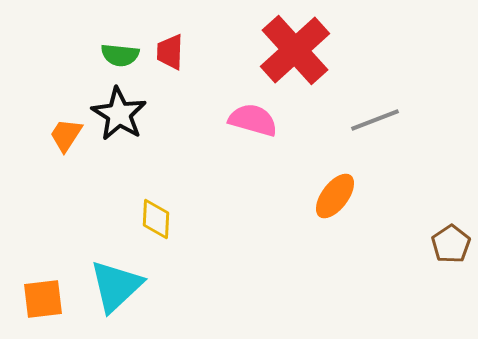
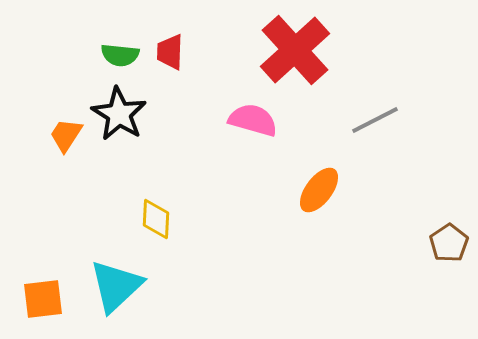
gray line: rotated 6 degrees counterclockwise
orange ellipse: moved 16 px left, 6 px up
brown pentagon: moved 2 px left, 1 px up
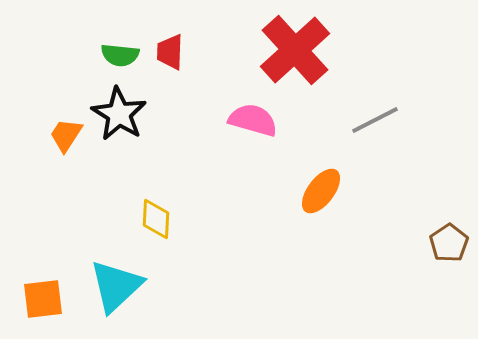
orange ellipse: moved 2 px right, 1 px down
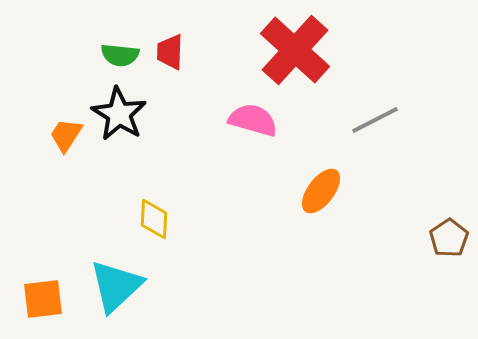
red cross: rotated 6 degrees counterclockwise
yellow diamond: moved 2 px left
brown pentagon: moved 5 px up
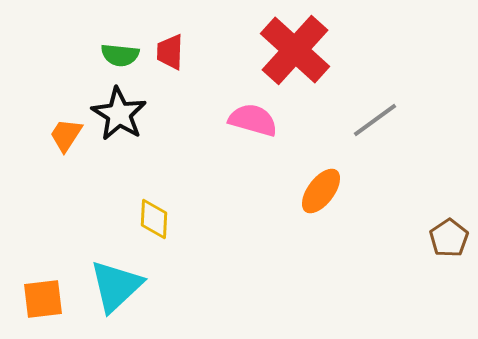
gray line: rotated 9 degrees counterclockwise
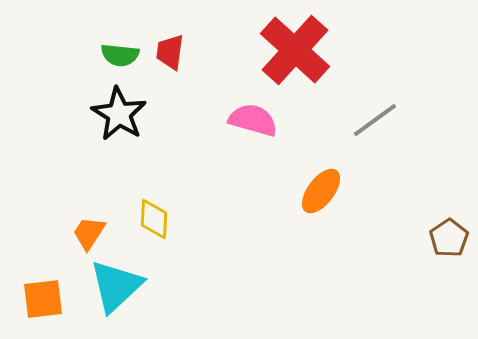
red trapezoid: rotated 6 degrees clockwise
orange trapezoid: moved 23 px right, 98 px down
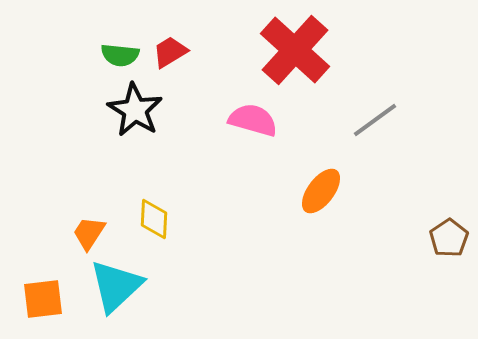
red trapezoid: rotated 51 degrees clockwise
black star: moved 16 px right, 4 px up
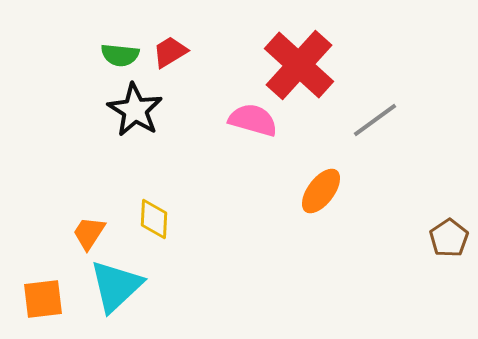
red cross: moved 4 px right, 15 px down
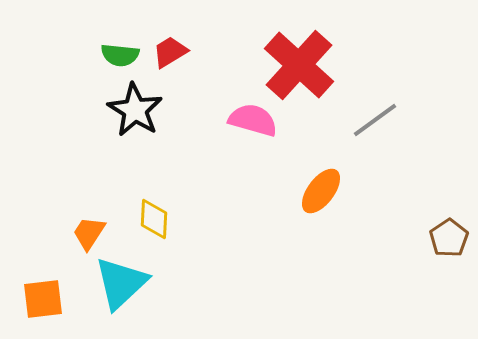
cyan triangle: moved 5 px right, 3 px up
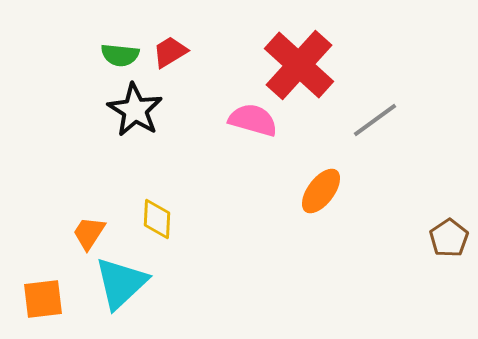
yellow diamond: moved 3 px right
